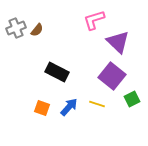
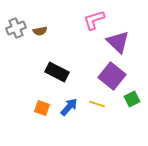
brown semicircle: moved 3 px right, 1 px down; rotated 40 degrees clockwise
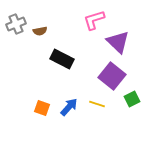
gray cross: moved 4 px up
black rectangle: moved 5 px right, 13 px up
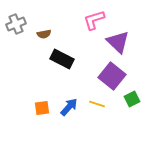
brown semicircle: moved 4 px right, 3 px down
orange square: rotated 28 degrees counterclockwise
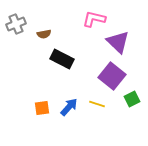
pink L-shape: moved 1 px up; rotated 30 degrees clockwise
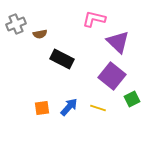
brown semicircle: moved 4 px left
yellow line: moved 1 px right, 4 px down
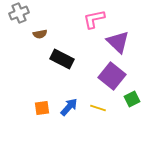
pink L-shape: rotated 25 degrees counterclockwise
gray cross: moved 3 px right, 11 px up
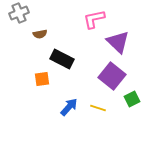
orange square: moved 29 px up
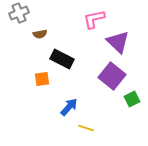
yellow line: moved 12 px left, 20 px down
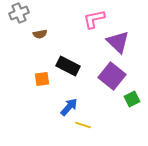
black rectangle: moved 6 px right, 7 px down
yellow line: moved 3 px left, 3 px up
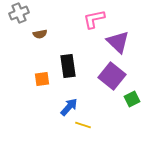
black rectangle: rotated 55 degrees clockwise
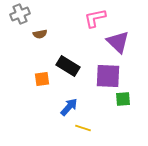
gray cross: moved 1 px right, 1 px down
pink L-shape: moved 1 px right, 1 px up
black rectangle: rotated 50 degrees counterclockwise
purple square: moved 4 px left; rotated 36 degrees counterclockwise
green square: moved 9 px left; rotated 21 degrees clockwise
yellow line: moved 3 px down
